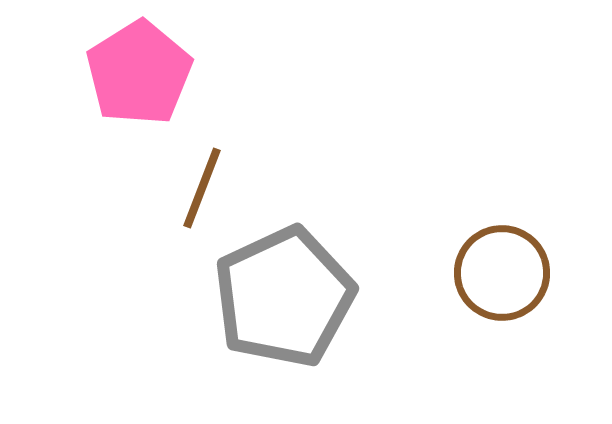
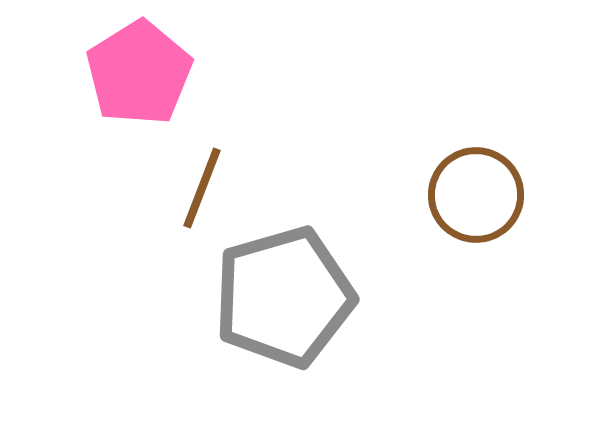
brown circle: moved 26 px left, 78 px up
gray pentagon: rotated 9 degrees clockwise
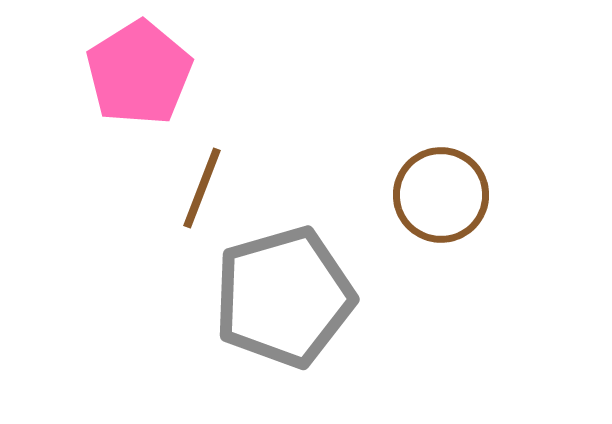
brown circle: moved 35 px left
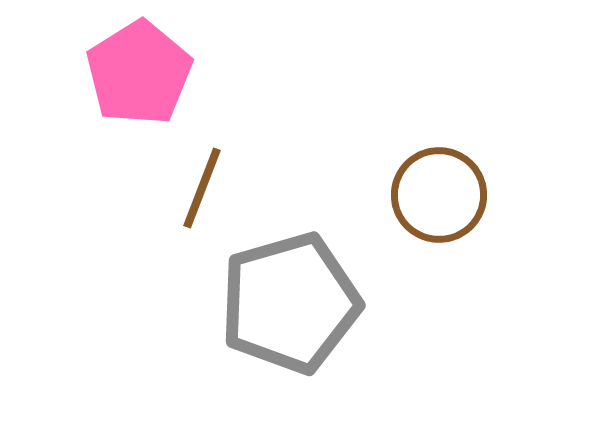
brown circle: moved 2 px left
gray pentagon: moved 6 px right, 6 px down
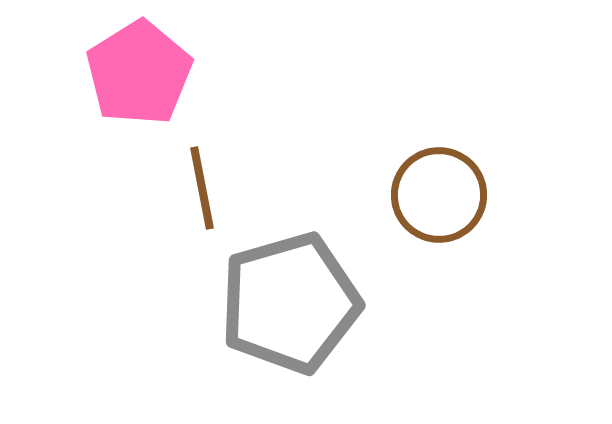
brown line: rotated 32 degrees counterclockwise
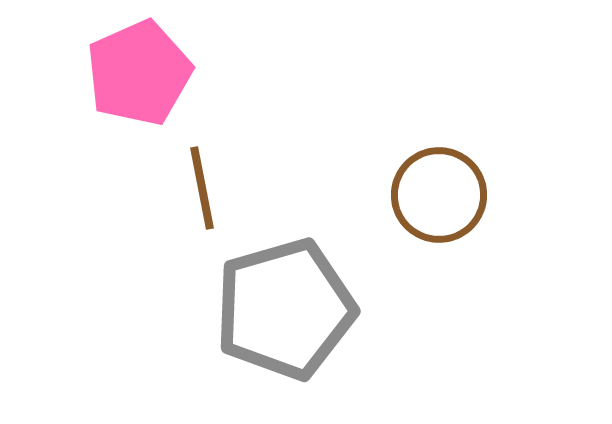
pink pentagon: rotated 8 degrees clockwise
gray pentagon: moved 5 px left, 6 px down
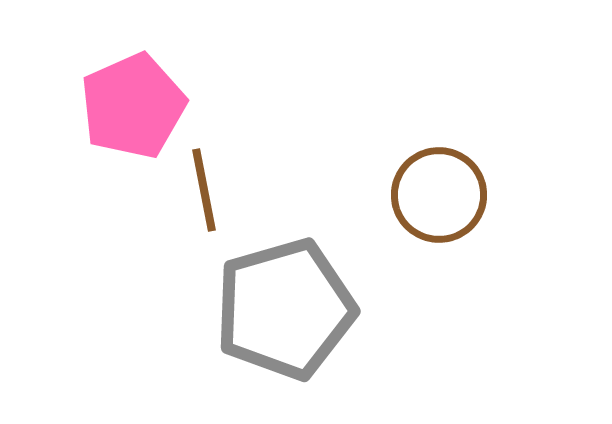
pink pentagon: moved 6 px left, 33 px down
brown line: moved 2 px right, 2 px down
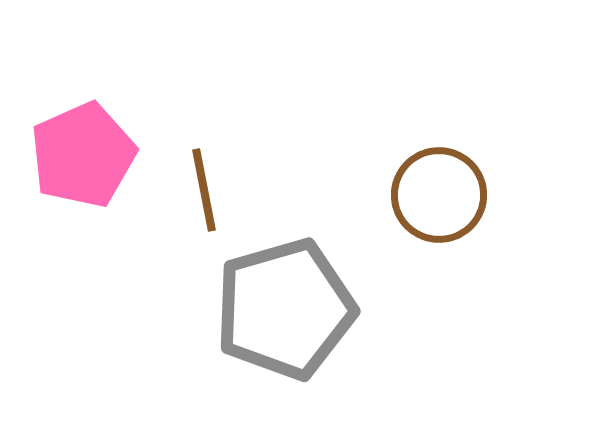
pink pentagon: moved 50 px left, 49 px down
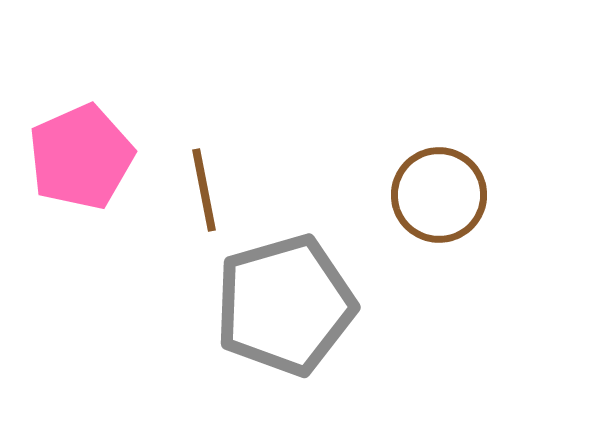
pink pentagon: moved 2 px left, 2 px down
gray pentagon: moved 4 px up
